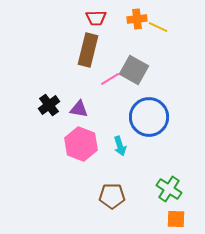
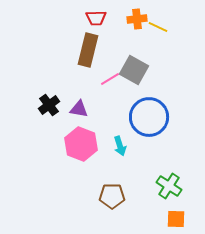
green cross: moved 3 px up
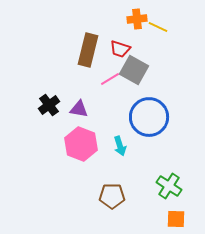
red trapezoid: moved 24 px right, 31 px down; rotated 20 degrees clockwise
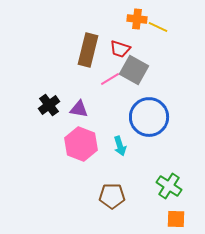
orange cross: rotated 12 degrees clockwise
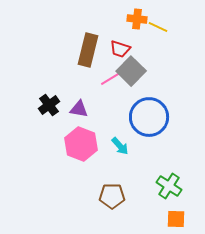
gray square: moved 3 px left, 1 px down; rotated 16 degrees clockwise
cyan arrow: rotated 24 degrees counterclockwise
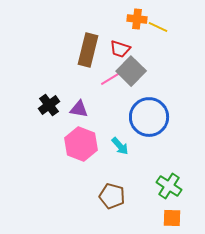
brown pentagon: rotated 15 degrees clockwise
orange square: moved 4 px left, 1 px up
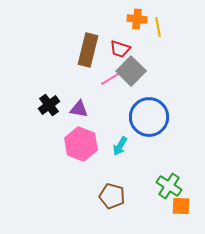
yellow line: rotated 54 degrees clockwise
cyan arrow: rotated 72 degrees clockwise
orange square: moved 9 px right, 12 px up
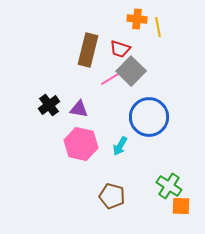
pink hexagon: rotated 8 degrees counterclockwise
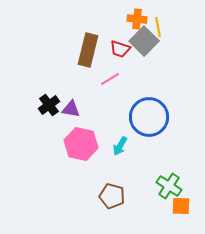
gray square: moved 13 px right, 30 px up
purple triangle: moved 8 px left
